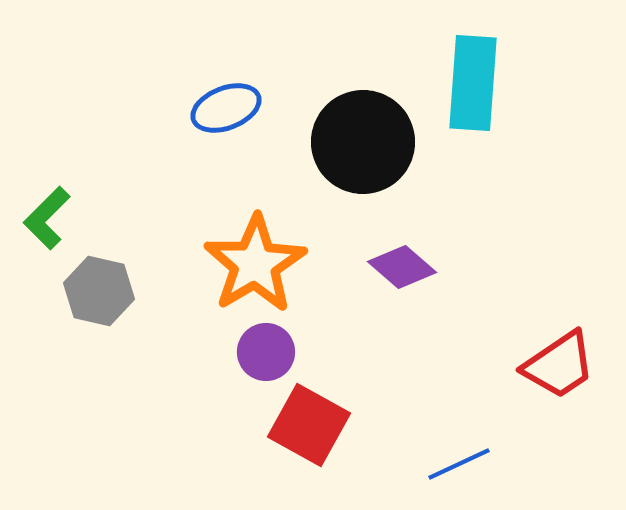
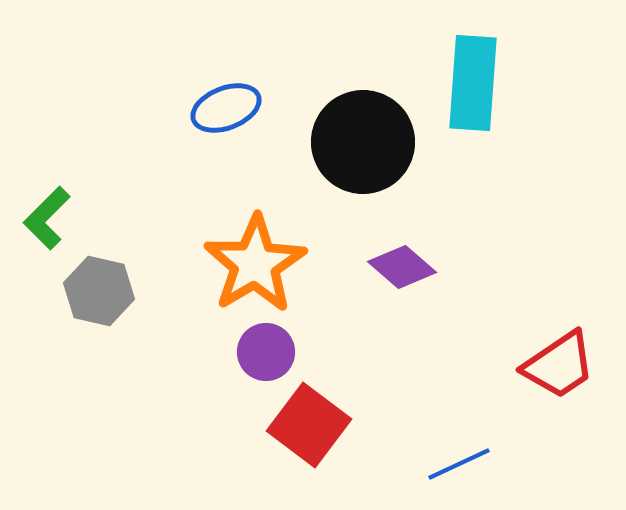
red square: rotated 8 degrees clockwise
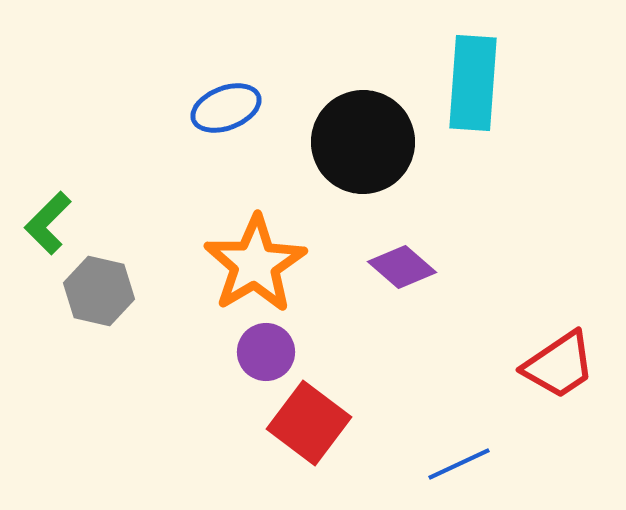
green L-shape: moved 1 px right, 5 px down
red square: moved 2 px up
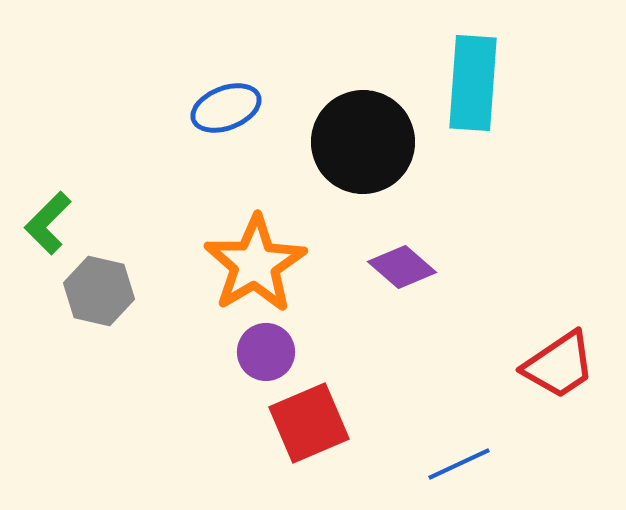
red square: rotated 30 degrees clockwise
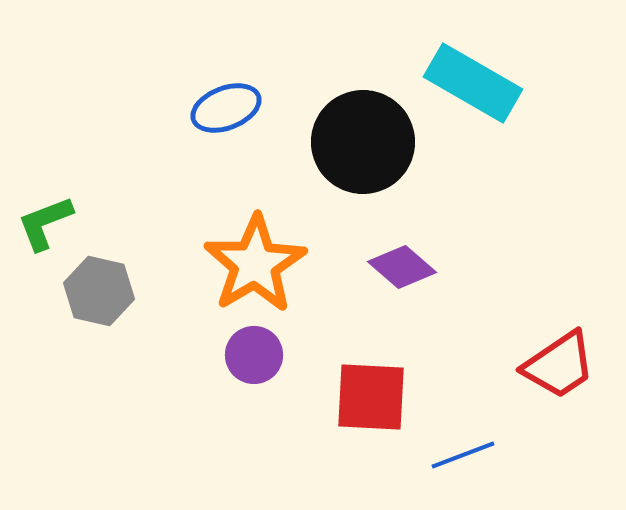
cyan rectangle: rotated 64 degrees counterclockwise
green L-shape: moved 3 px left; rotated 24 degrees clockwise
purple circle: moved 12 px left, 3 px down
red square: moved 62 px right, 26 px up; rotated 26 degrees clockwise
blue line: moved 4 px right, 9 px up; rotated 4 degrees clockwise
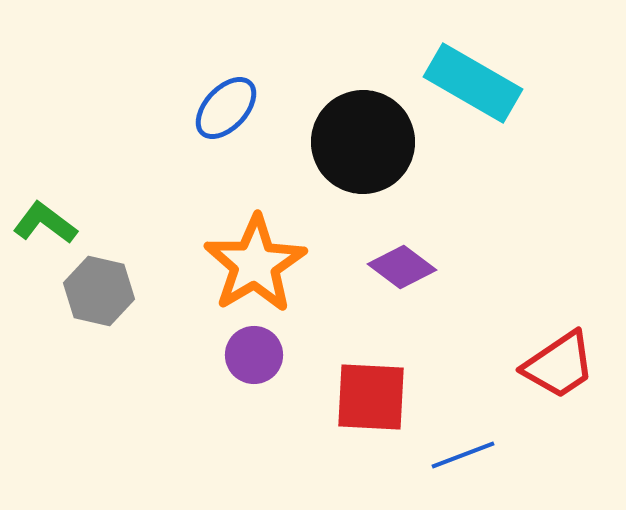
blue ellipse: rotated 26 degrees counterclockwise
green L-shape: rotated 58 degrees clockwise
purple diamond: rotated 4 degrees counterclockwise
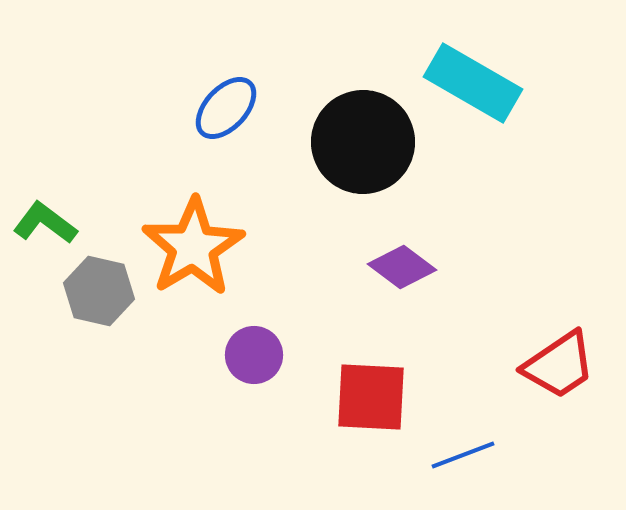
orange star: moved 62 px left, 17 px up
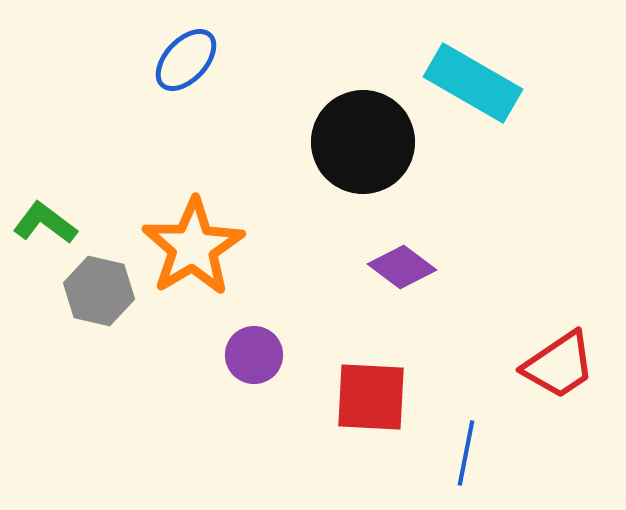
blue ellipse: moved 40 px left, 48 px up
blue line: moved 3 px right, 2 px up; rotated 58 degrees counterclockwise
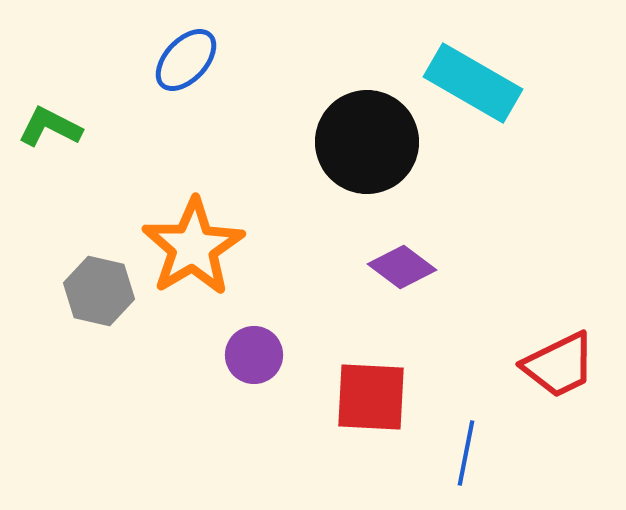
black circle: moved 4 px right
green L-shape: moved 5 px right, 96 px up; rotated 10 degrees counterclockwise
red trapezoid: rotated 8 degrees clockwise
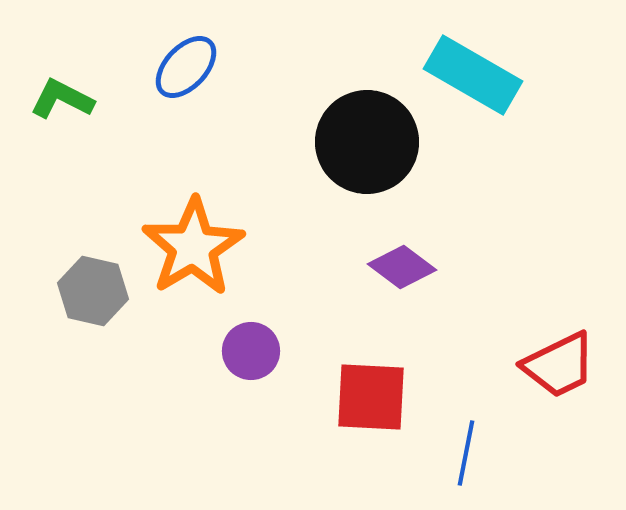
blue ellipse: moved 7 px down
cyan rectangle: moved 8 px up
green L-shape: moved 12 px right, 28 px up
gray hexagon: moved 6 px left
purple circle: moved 3 px left, 4 px up
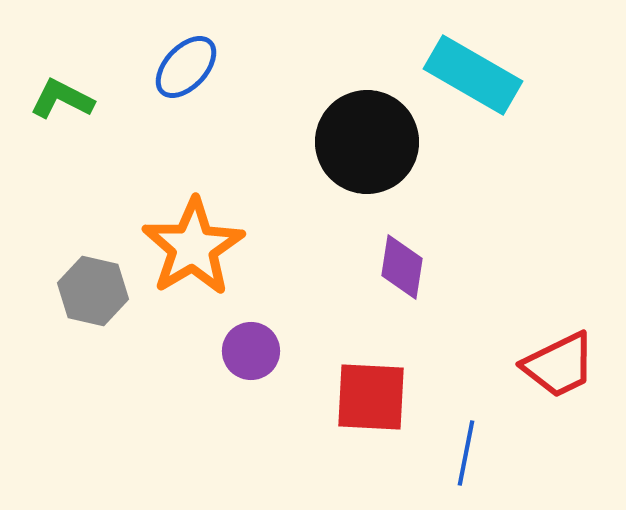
purple diamond: rotated 62 degrees clockwise
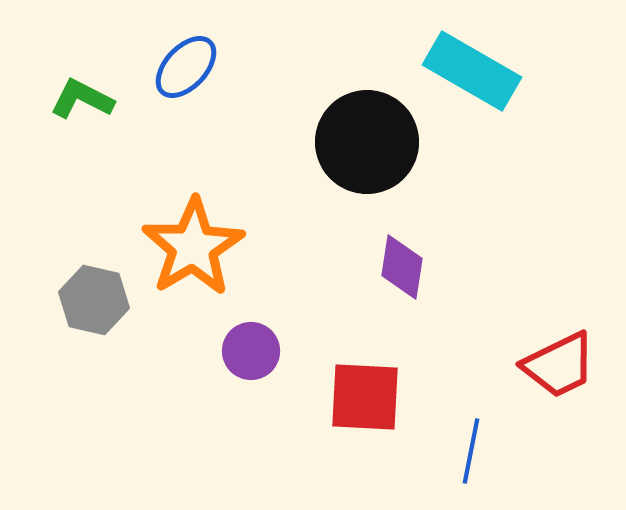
cyan rectangle: moved 1 px left, 4 px up
green L-shape: moved 20 px right
gray hexagon: moved 1 px right, 9 px down
red square: moved 6 px left
blue line: moved 5 px right, 2 px up
